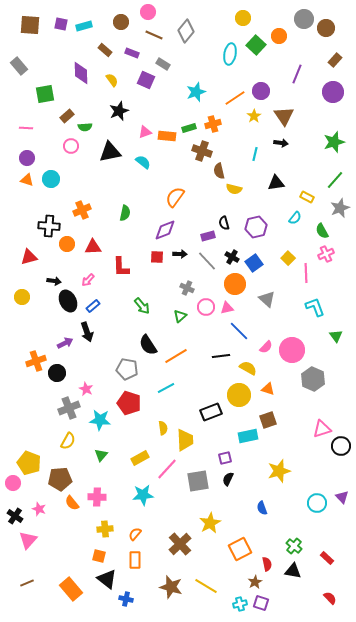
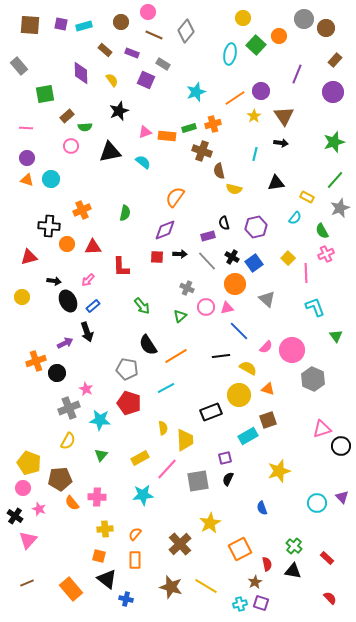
cyan rectangle at (248, 436): rotated 18 degrees counterclockwise
pink circle at (13, 483): moved 10 px right, 5 px down
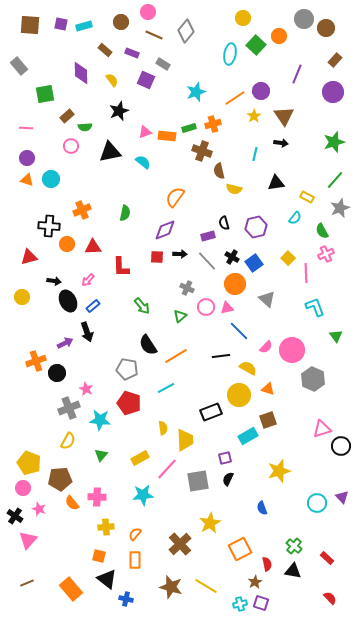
yellow cross at (105, 529): moved 1 px right, 2 px up
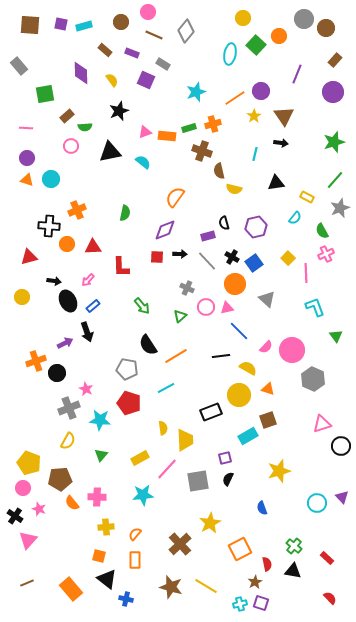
orange cross at (82, 210): moved 5 px left
pink triangle at (322, 429): moved 5 px up
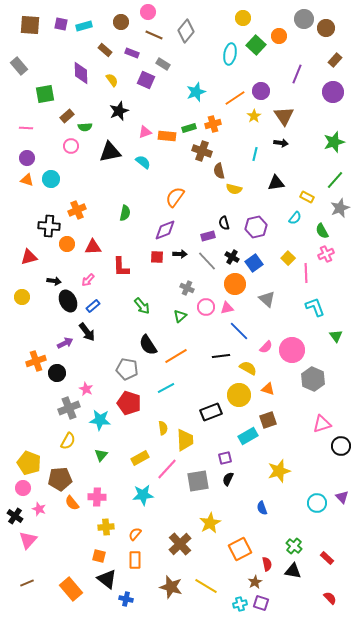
black arrow at (87, 332): rotated 18 degrees counterclockwise
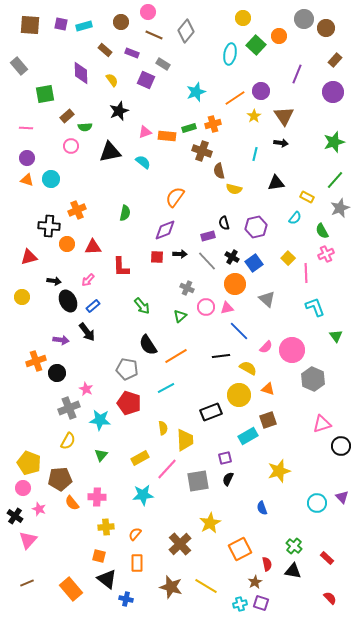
purple arrow at (65, 343): moved 4 px left, 3 px up; rotated 35 degrees clockwise
orange rectangle at (135, 560): moved 2 px right, 3 px down
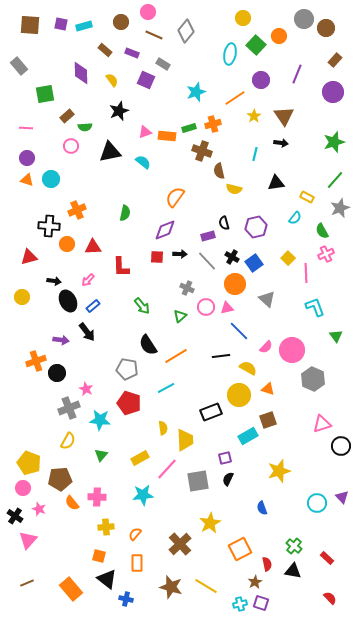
purple circle at (261, 91): moved 11 px up
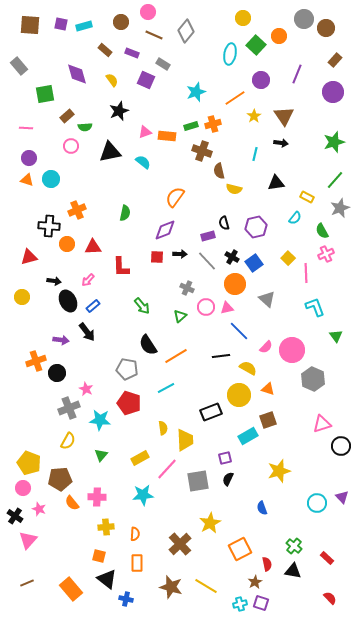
purple diamond at (81, 73): moved 4 px left, 1 px down; rotated 15 degrees counterclockwise
green rectangle at (189, 128): moved 2 px right, 2 px up
purple circle at (27, 158): moved 2 px right
orange semicircle at (135, 534): rotated 144 degrees clockwise
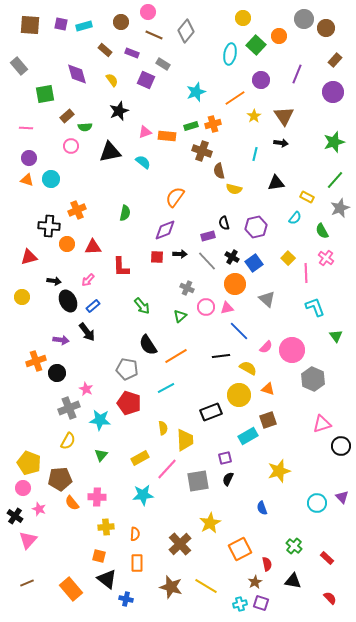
pink cross at (326, 254): moved 4 px down; rotated 28 degrees counterclockwise
black triangle at (293, 571): moved 10 px down
